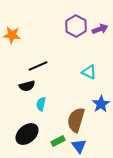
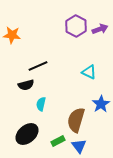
black semicircle: moved 1 px left, 1 px up
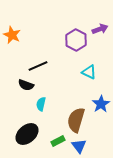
purple hexagon: moved 14 px down
orange star: rotated 18 degrees clockwise
black semicircle: rotated 35 degrees clockwise
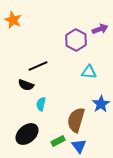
orange star: moved 1 px right, 15 px up
cyan triangle: rotated 21 degrees counterclockwise
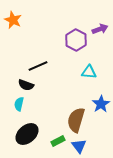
cyan semicircle: moved 22 px left
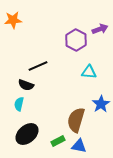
orange star: rotated 30 degrees counterclockwise
blue triangle: rotated 42 degrees counterclockwise
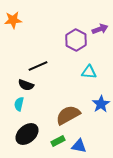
brown semicircle: moved 8 px left, 5 px up; rotated 45 degrees clockwise
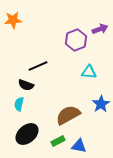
purple hexagon: rotated 10 degrees clockwise
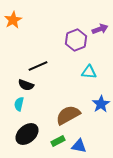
orange star: rotated 24 degrees counterclockwise
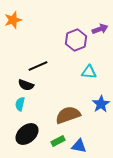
orange star: rotated 12 degrees clockwise
cyan semicircle: moved 1 px right
brown semicircle: rotated 10 degrees clockwise
